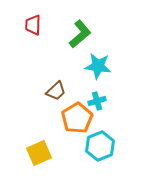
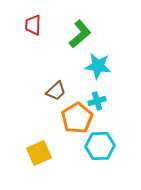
cyan hexagon: rotated 20 degrees clockwise
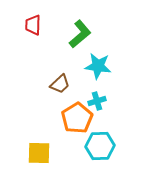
brown trapezoid: moved 4 px right, 7 px up
yellow square: rotated 25 degrees clockwise
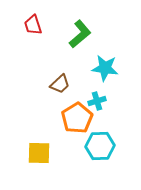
red trapezoid: rotated 20 degrees counterclockwise
cyan star: moved 7 px right, 2 px down
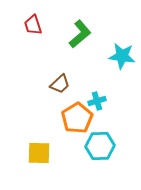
cyan star: moved 17 px right, 12 px up
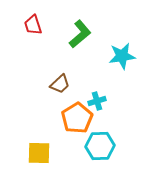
cyan star: rotated 16 degrees counterclockwise
